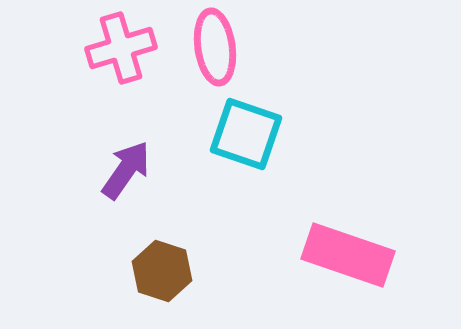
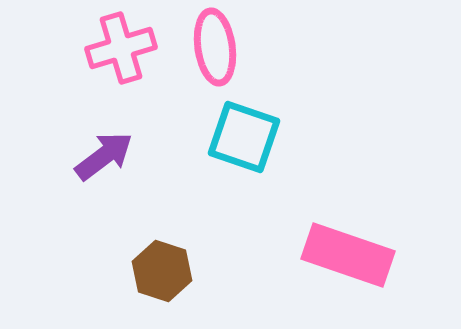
cyan square: moved 2 px left, 3 px down
purple arrow: moved 22 px left, 14 px up; rotated 18 degrees clockwise
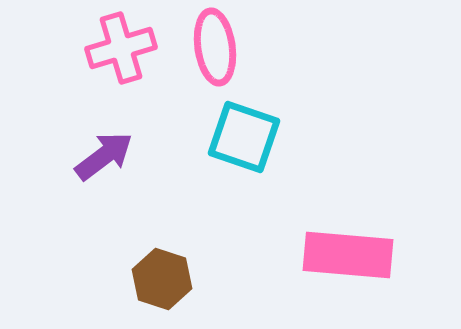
pink rectangle: rotated 14 degrees counterclockwise
brown hexagon: moved 8 px down
